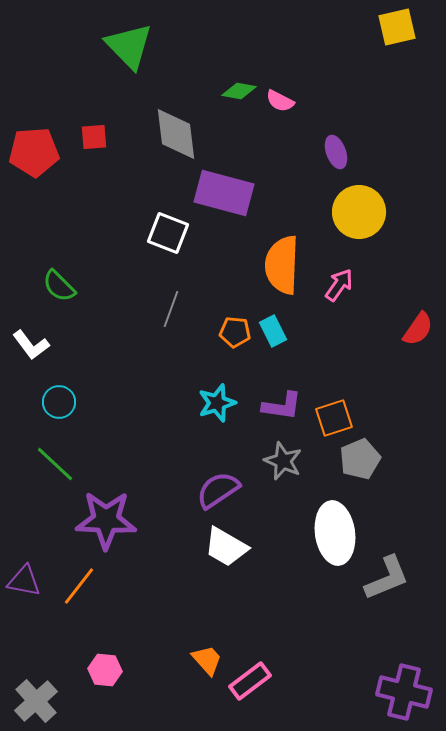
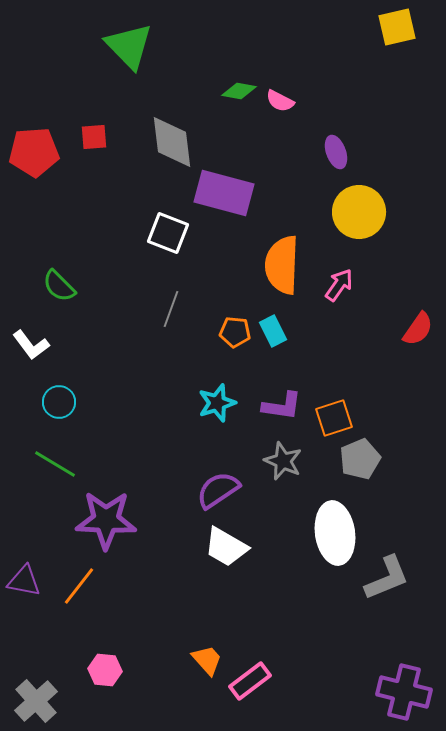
gray diamond: moved 4 px left, 8 px down
green line: rotated 12 degrees counterclockwise
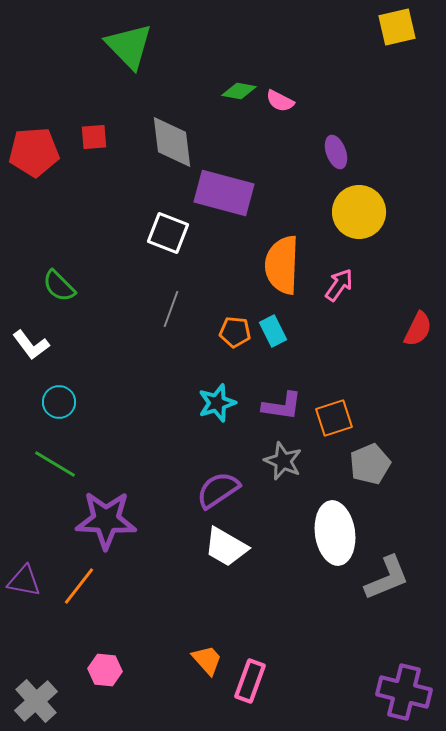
red semicircle: rotated 9 degrees counterclockwise
gray pentagon: moved 10 px right, 5 px down
pink rectangle: rotated 33 degrees counterclockwise
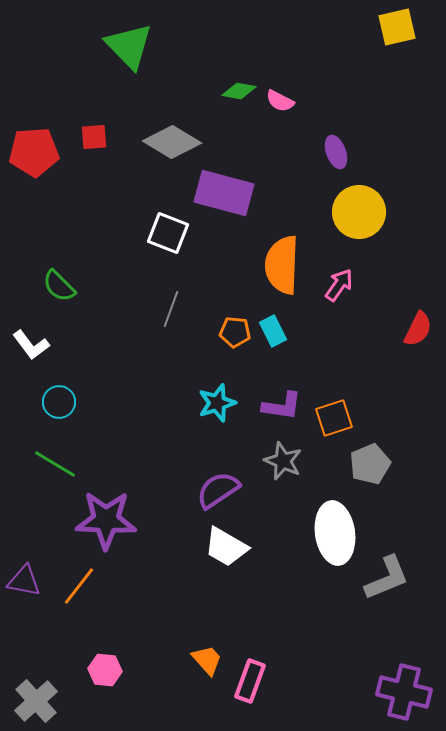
gray diamond: rotated 52 degrees counterclockwise
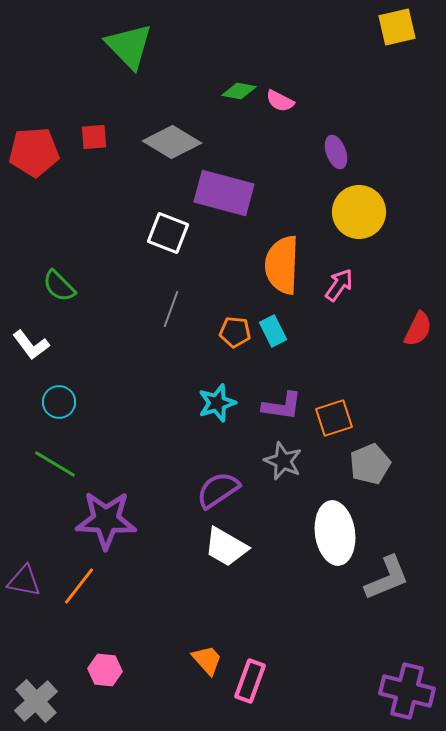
purple cross: moved 3 px right, 1 px up
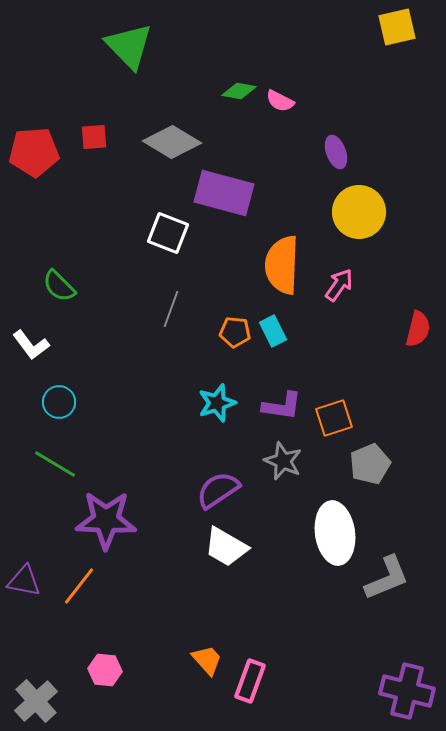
red semicircle: rotated 12 degrees counterclockwise
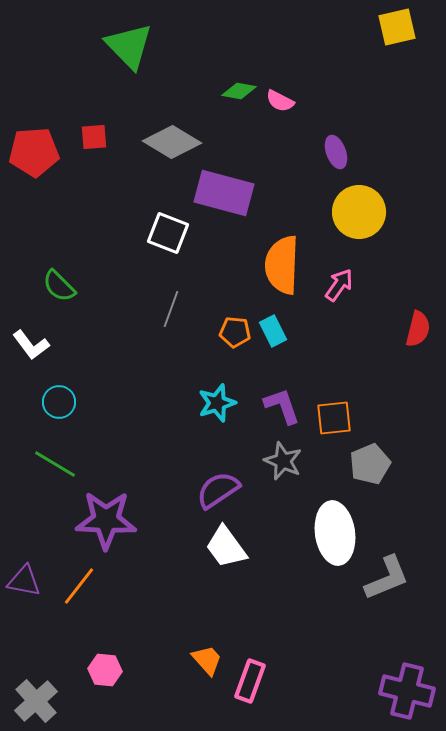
purple L-shape: rotated 117 degrees counterclockwise
orange square: rotated 12 degrees clockwise
white trapezoid: rotated 24 degrees clockwise
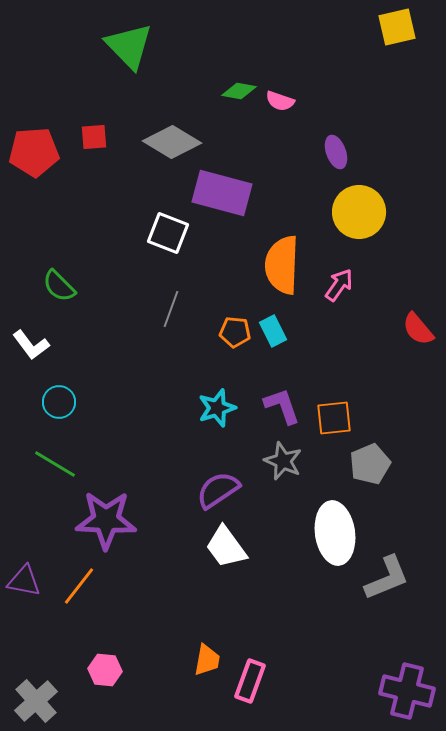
pink semicircle: rotated 8 degrees counterclockwise
purple rectangle: moved 2 px left
red semicircle: rotated 126 degrees clockwise
cyan star: moved 5 px down
orange trapezoid: rotated 52 degrees clockwise
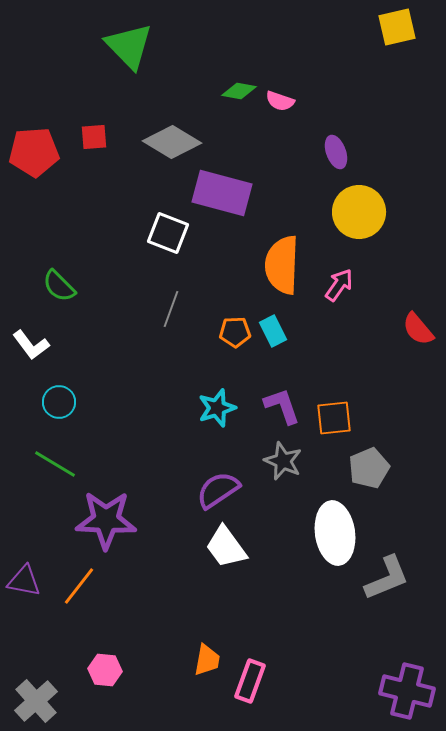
orange pentagon: rotated 8 degrees counterclockwise
gray pentagon: moved 1 px left, 4 px down
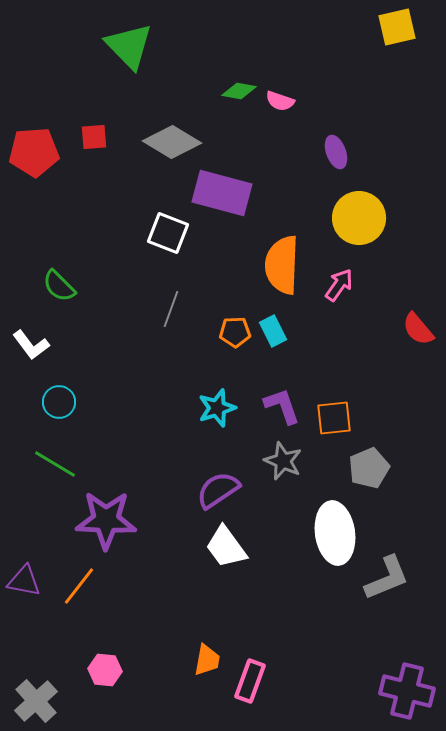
yellow circle: moved 6 px down
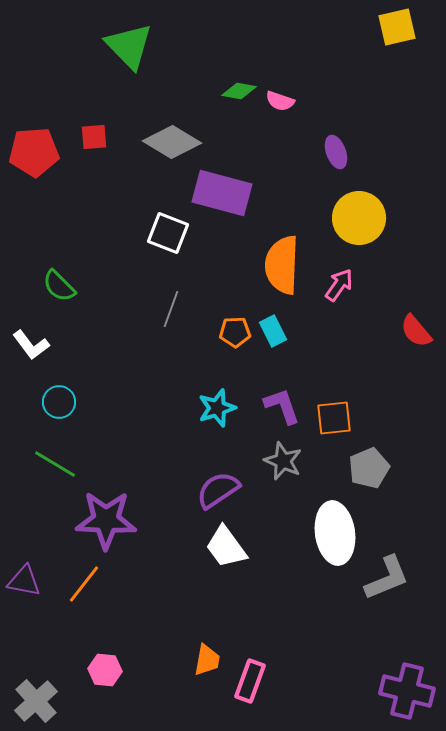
red semicircle: moved 2 px left, 2 px down
orange line: moved 5 px right, 2 px up
